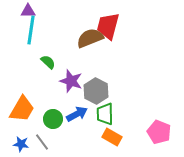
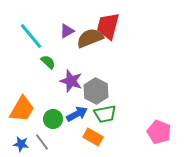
purple triangle: moved 39 px right, 20 px down; rotated 28 degrees counterclockwise
cyan line: moved 6 px down; rotated 48 degrees counterclockwise
green trapezoid: rotated 100 degrees counterclockwise
orange rectangle: moved 19 px left
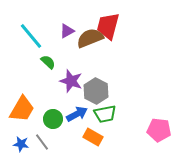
pink pentagon: moved 2 px up; rotated 15 degrees counterclockwise
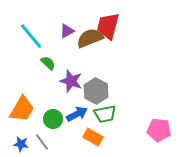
green semicircle: moved 1 px down
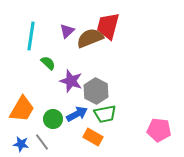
purple triangle: rotated 14 degrees counterclockwise
cyan line: rotated 48 degrees clockwise
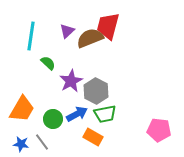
purple star: rotated 25 degrees clockwise
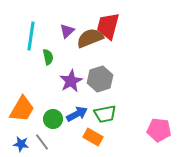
green semicircle: moved 6 px up; rotated 35 degrees clockwise
gray hexagon: moved 4 px right, 12 px up; rotated 15 degrees clockwise
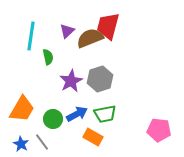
blue star: rotated 21 degrees clockwise
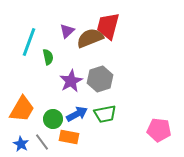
cyan line: moved 2 px left, 6 px down; rotated 12 degrees clockwise
orange rectangle: moved 24 px left; rotated 18 degrees counterclockwise
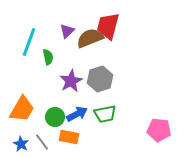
green circle: moved 2 px right, 2 px up
